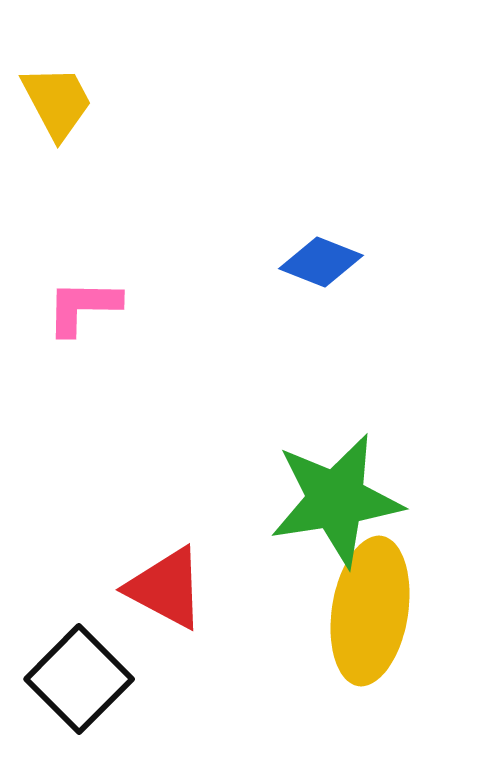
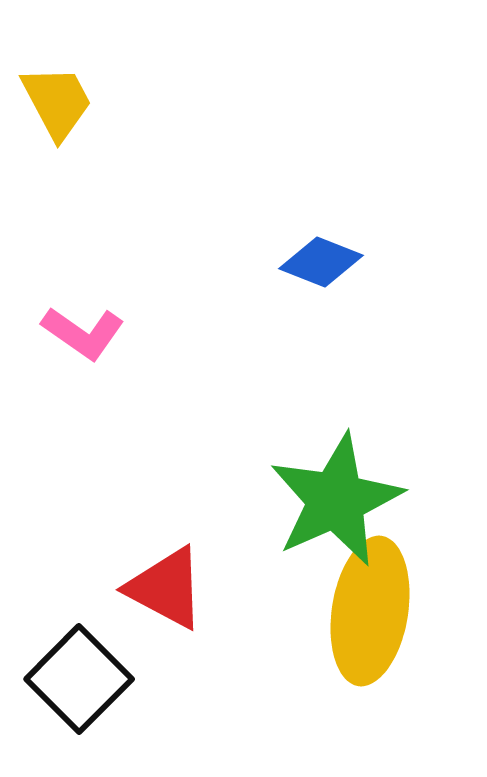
pink L-shape: moved 26 px down; rotated 146 degrees counterclockwise
green star: rotated 15 degrees counterclockwise
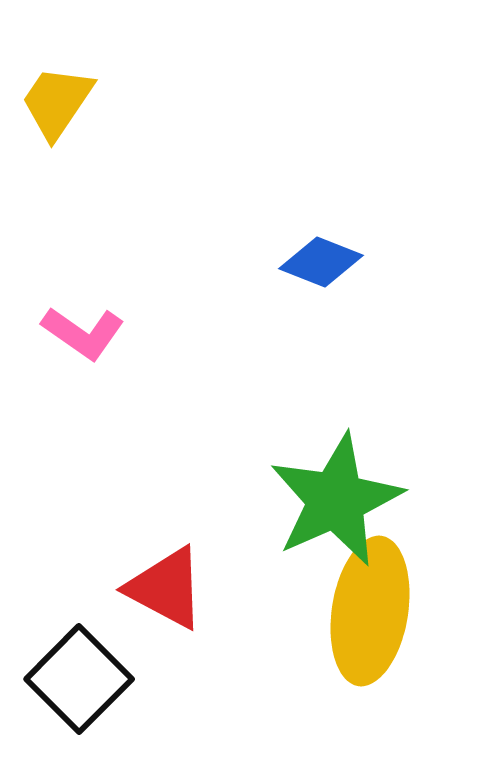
yellow trapezoid: rotated 118 degrees counterclockwise
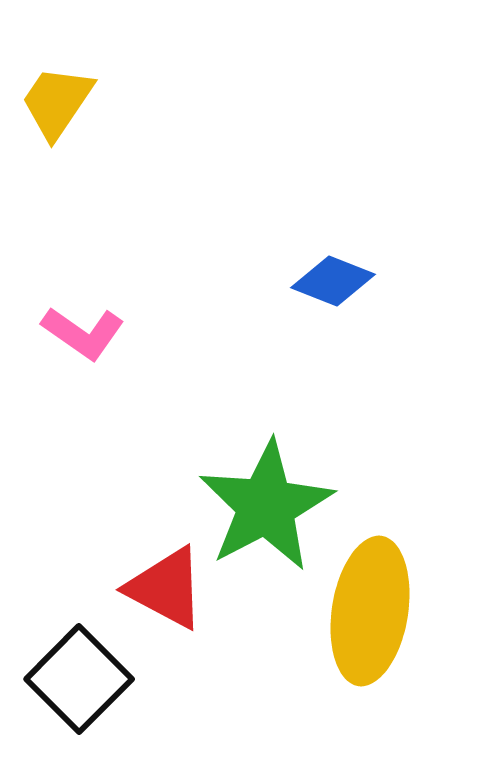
blue diamond: moved 12 px right, 19 px down
green star: moved 70 px left, 6 px down; rotated 4 degrees counterclockwise
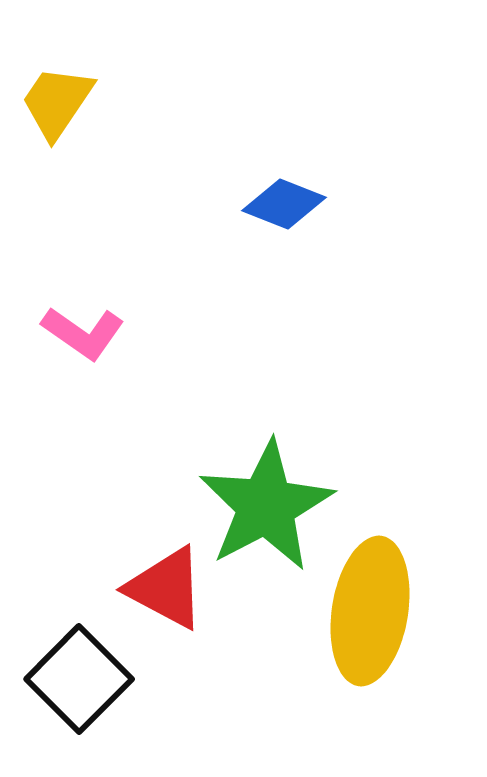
blue diamond: moved 49 px left, 77 px up
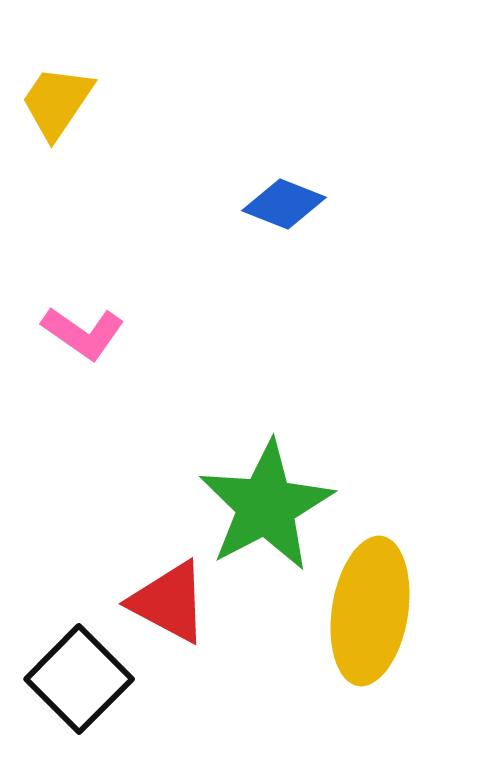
red triangle: moved 3 px right, 14 px down
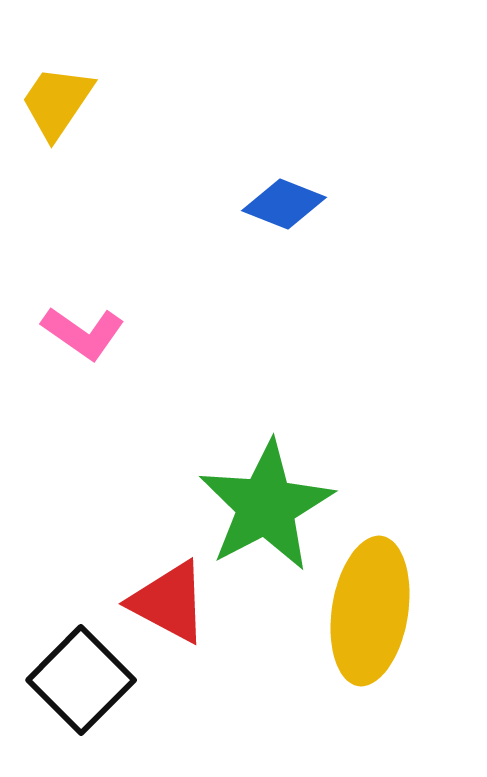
black square: moved 2 px right, 1 px down
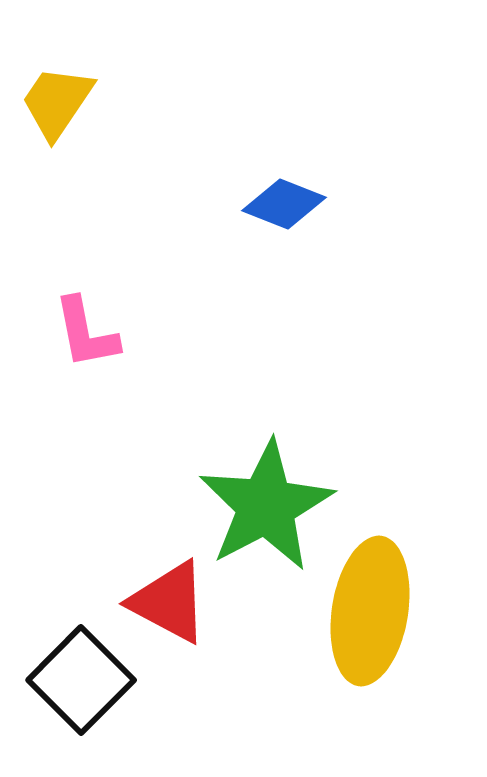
pink L-shape: moved 3 px right; rotated 44 degrees clockwise
